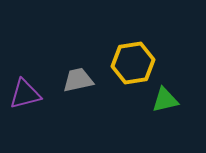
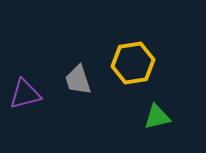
gray trapezoid: rotated 96 degrees counterclockwise
green triangle: moved 8 px left, 17 px down
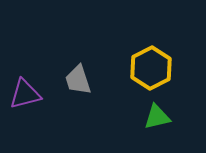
yellow hexagon: moved 18 px right, 5 px down; rotated 18 degrees counterclockwise
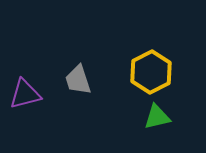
yellow hexagon: moved 4 px down
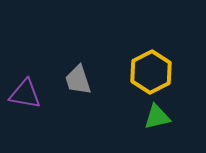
purple triangle: rotated 24 degrees clockwise
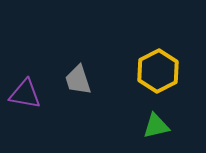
yellow hexagon: moved 7 px right, 1 px up
green triangle: moved 1 px left, 9 px down
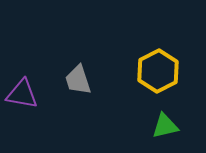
purple triangle: moved 3 px left
green triangle: moved 9 px right
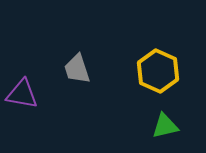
yellow hexagon: rotated 9 degrees counterclockwise
gray trapezoid: moved 1 px left, 11 px up
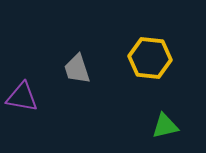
yellow hexagon: moved 8 px left, 13 px up; rotated 18 degrees counterclockwise
purple triangle: moved 3 px down
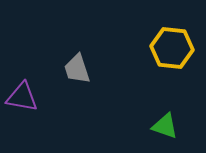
yellow hexagon: moved 22 px right, 10 px up
green triangle: rotated 32 degrees clockwise
